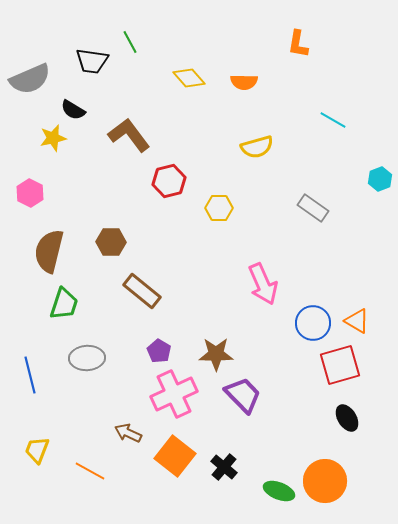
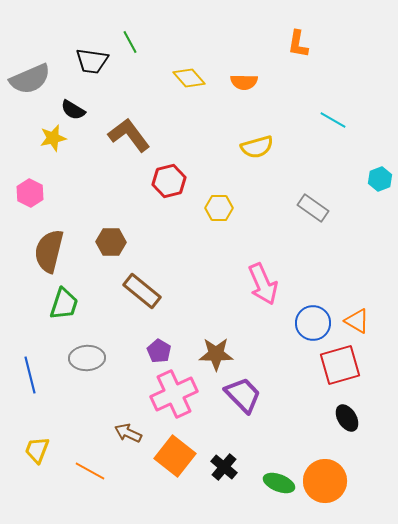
green ellipse: moved 8 px up
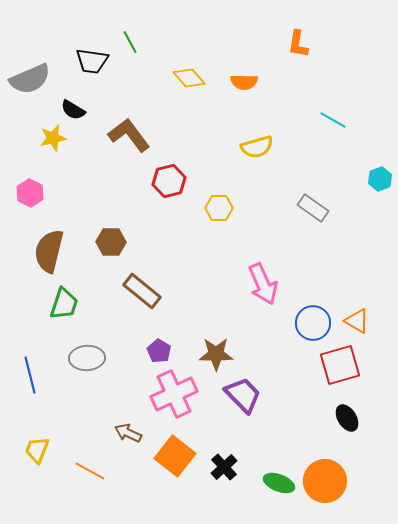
black cross: rotated 8 degrees clockwise
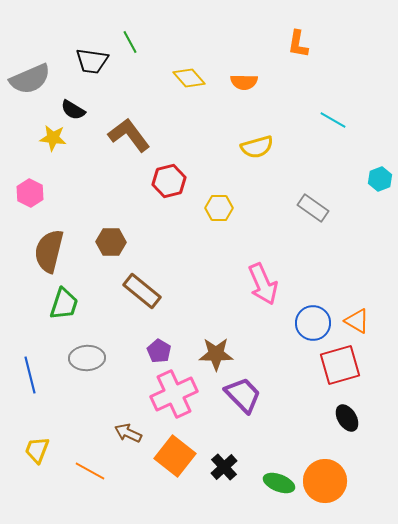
yellow star: rotated 20 degrees clockwise
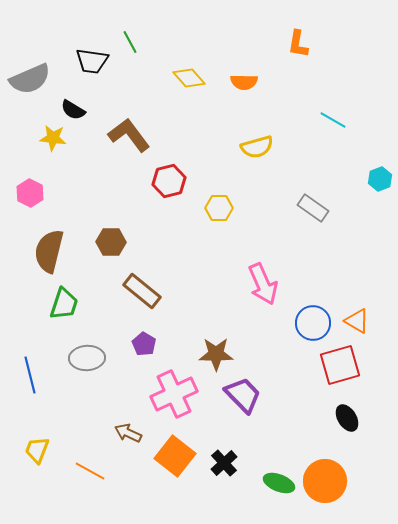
purple pentagon: moved 15 px left, 7 px up
black cross: moved 4 px up
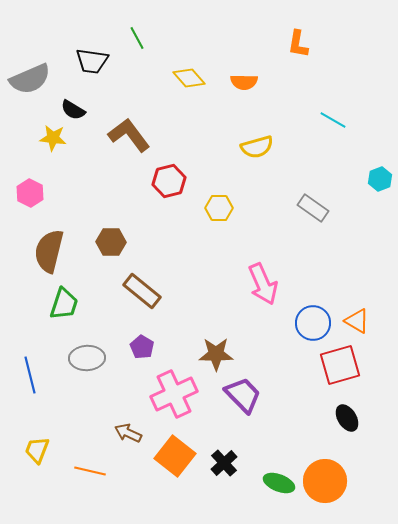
green line: moved 7 px right, 4 px up
purple pentagon: moved 2 px left, 3 px down
orange line: rotated 16 degrees counterclockwise
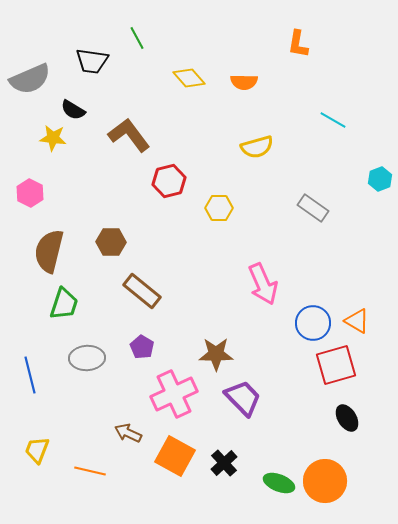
red square: moved 4 px left
purple trapezoid: moved 3 px down
orange square: rotated 9 degrees counterclockwise
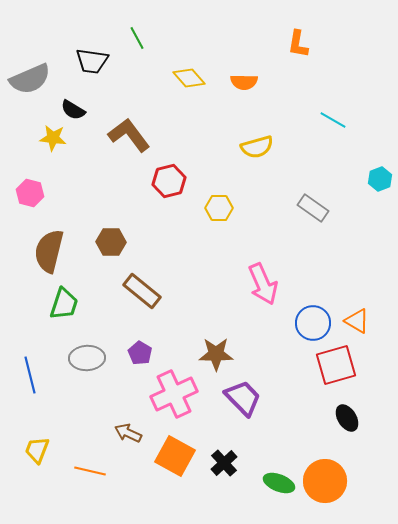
pink hexagon: rotated 12 degrees counterclockwise
purple pentagon: moved 2 px left, 6 px down
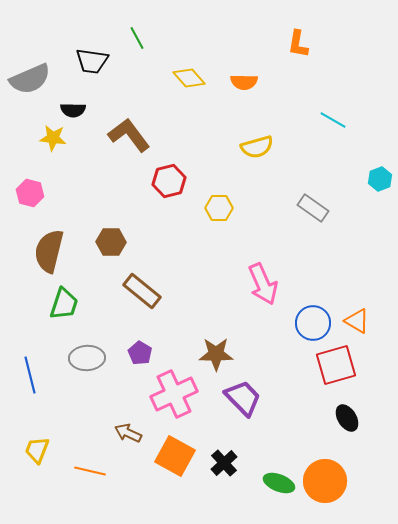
black semicircle: rotated 30 degrees counterclockwise
